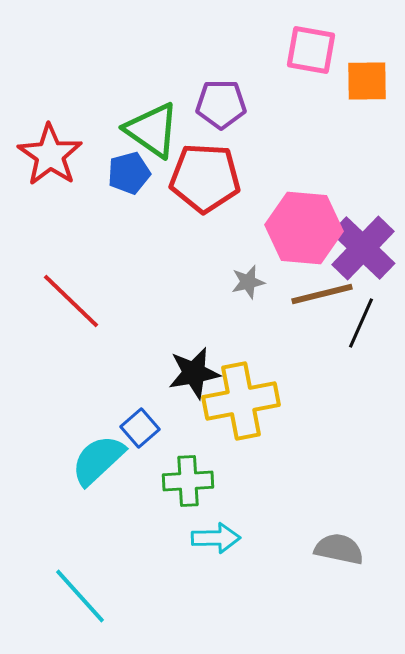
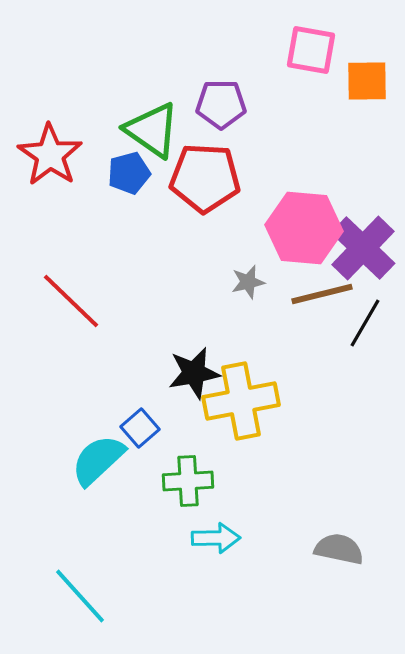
black line: moved 4 px right; rotated 6 degrees clockwise
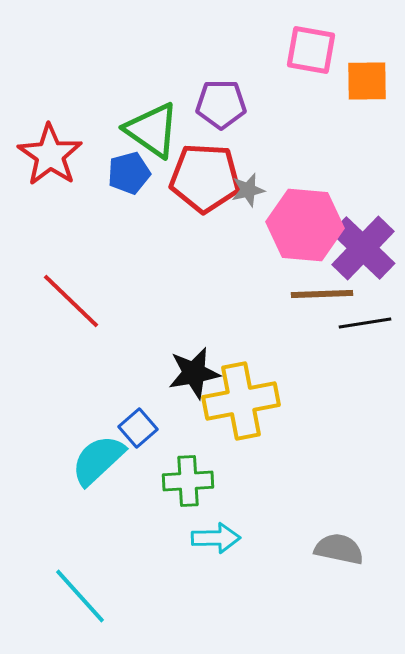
pink hexagon: moved 1 px right, 3 px up
gray star: moved 92 px up
brown line: rotated 12 degrees clockwise
black line: rotated 51 degrees clockwise
blue square: moved 2 px left
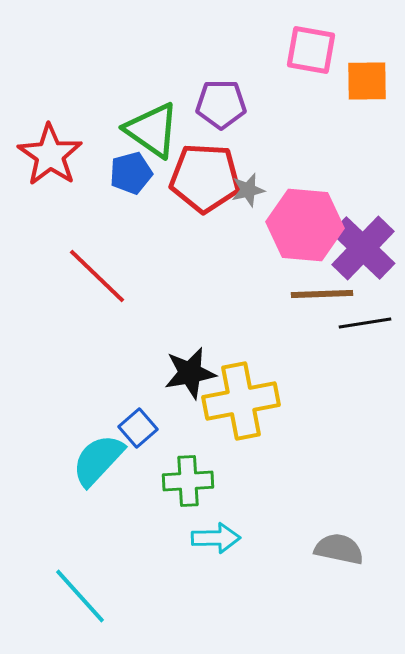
blue pentagon: moved 2 px right
red line: moved 26 px right, 25 px up
black star: moved 4 px left
cyan semicircle: rotated 4 degrees counterclockwise
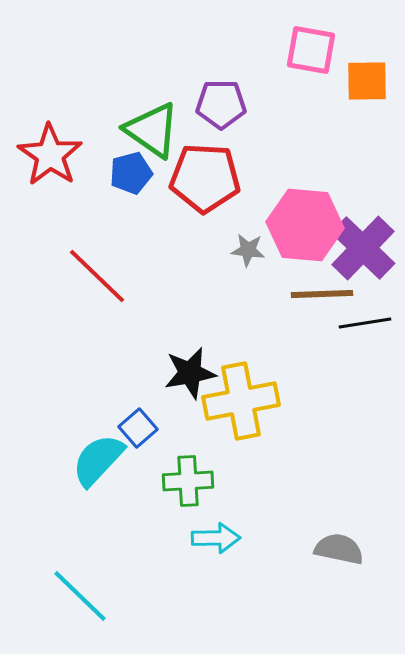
gray star: moved 60 px down; rotated 20 degrees clockwise
cyan line: rotated 4 degrees counterclockwise
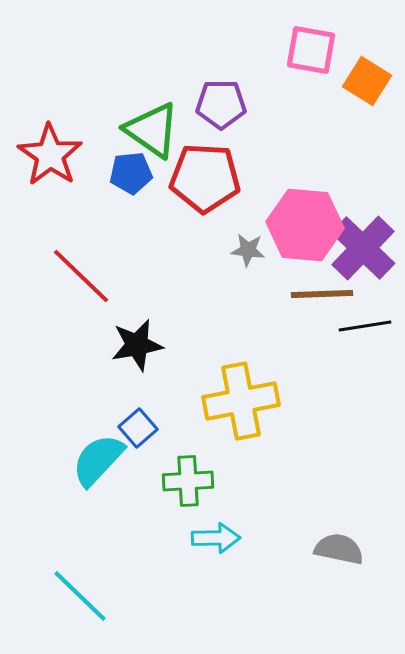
orange square: rotated 33 degrees clockwise
blue pentagon: rotated 9 degrees clockwise
red line: moved 16 px left
black line: moved 3 px down
black star: moved 53 px left, 28 px up
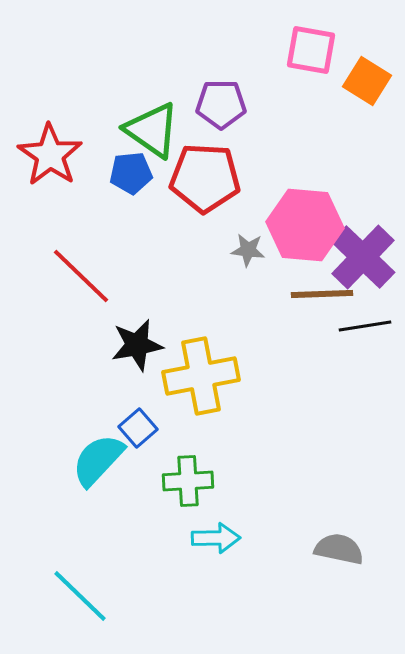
purple cross: moved 9 px down
yellow cross: moved 40 px left, 25 px up
